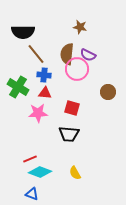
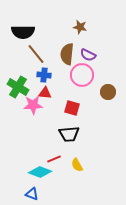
pink circle: moved 5 px right, 6 px down
pink star: moved 5 px left, 8 px up
black trapezoid: rotated 10 degrees counterclockwise
red line: moved 24 px right
yellow semicircle: moved 2 px right, 8 px up
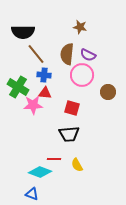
red line: rotated 24 degrees clockwise
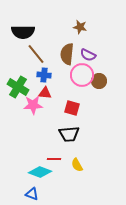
brown circle: moved 9 px left, 11 px up
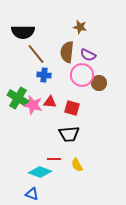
brown semicircle: moved 2 px up
brown circle: moved 2 px down
green cross: moved 11 px down
red triangle: moved 5 px right, 9 px down
pink star: rotated 18 degrees clockwise
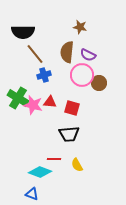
brown line: moved 1 px left
blue cross: rotated 24 degrees counterclockwise
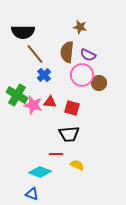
blue cross: rotated 24 degrees counterclockwise
green cross: moved 1 px left, 3 px up
red line: moved 2 px right, 5 px up
yellow semicircle: rotated 144 degrees clockwise
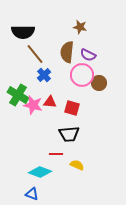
green cross: moved 1 px right
